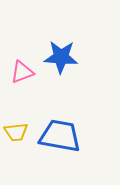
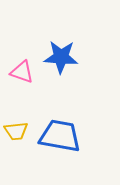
pink triangle: rotated 40 degrees clockwise
yellow trapezoid: moved 1 px up
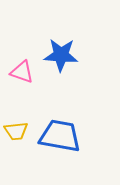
blue star: moved 2 px up
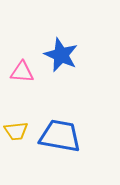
blue star: rotated 20 degrees clockwise
pink triangle: rotated 15 degrees counterclockwise
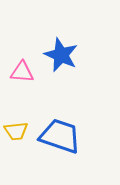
blue trapezoid: rotated 9 degrees clockwise
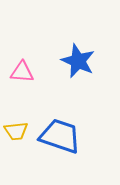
blue star: moved 17 px right, 6 px down
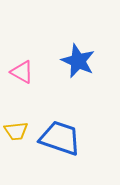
pink triangle: rotated 25 degrees clockwise
blue trapezoid: moved 2 px down
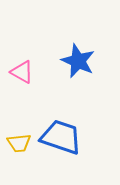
yellow trapezoid: moved 3 px right, 12 px down
blue trapezoid: moved 1 px right, 1 px up
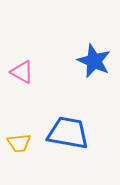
blue star: moved 16 px right
blue trapezoid: moved 7 px right, 4 px up; rotated 9 degrees counterclockwise
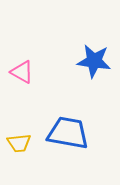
blue star: rotated 16 degrees counterclockwise
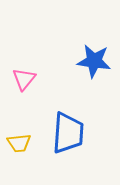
pink triangle: moved 2 px right, 7 px down; rotated 40 degrees clockwise
blue trapezoid: rotated 84 degrees clockwise
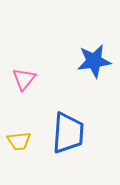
blue star: rotated 16 degrees counterclockwise
yellow trapezoid: moved 2 px up
